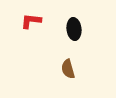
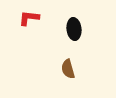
red L-shape: moved 2 px left, 3 px up
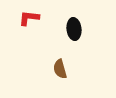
brown semicircle: moved 8 px left
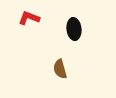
red L-shape: rotated 15 degrees clockwise
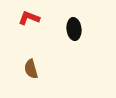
brown semicircle: moved 29 px left
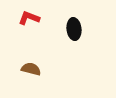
brown semicircle: rotated 120 degrees clockwise
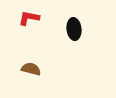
red L-shape: rotated 10 degrees counterclockwise
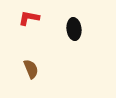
brown semicircle: rotated 54 degrees clockwise
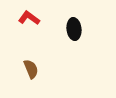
red L-shape: rotated 25 degrees clockwise
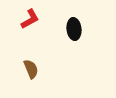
red L-shape: moved 1 px right, 1 px down; rotated 115 degrees clockwise
